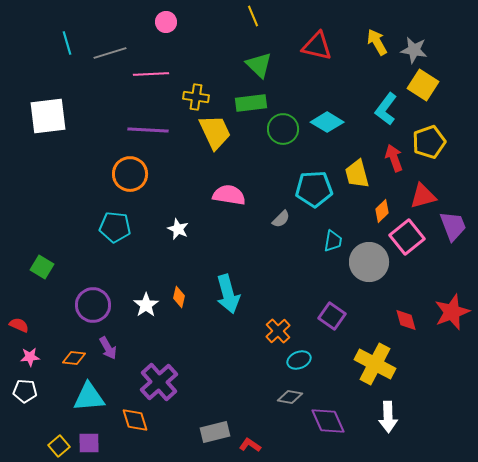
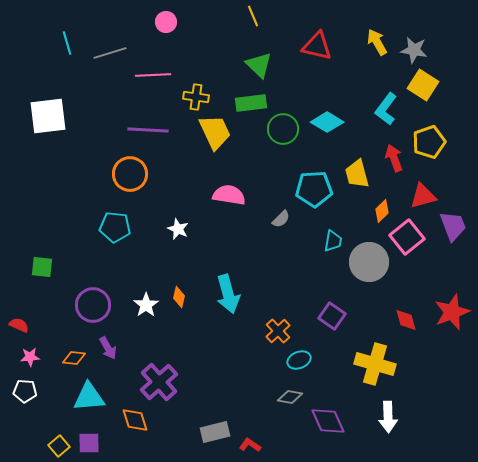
pink line at (151, 74): moved 2 px right, 1 px down
green square at (42, 267): rotated 25 degrees counterclockwise
yellow cross at (375, 364): rotated 12 degrees counterclockwise
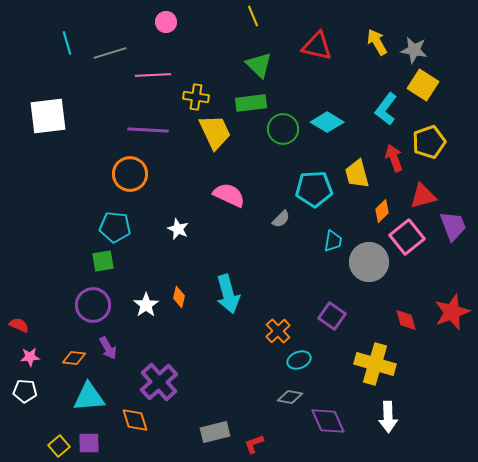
pink semicircle at (229, 195): rotated 16 degrees clockwise
green square at (42, 267): moved 61 px right, 6 px up; rotated 15 degrees counterclockwise
red L-shape at (250, 445): moved 4 px right, 1 px up; rotated 55 degrees counterclockwise
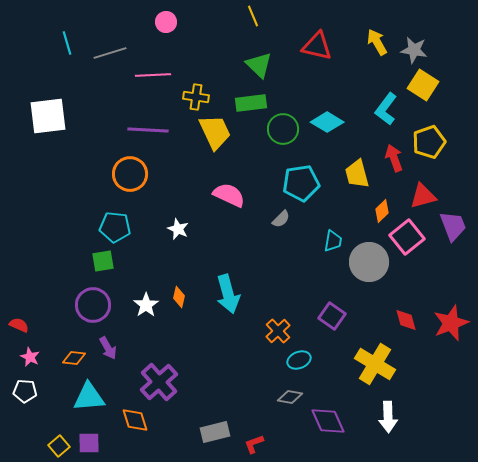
cyan pentagon at (314, 189): moved 13 px left, 6 px up; rotated 6 degrees counterclockwise
red star at (452, 312): moved 1 px left, 11 px down
pink star at (30, 357): rotated 30 degrees clockwise
yellow cross at (375, 364): rotated 15 degrees clockwise
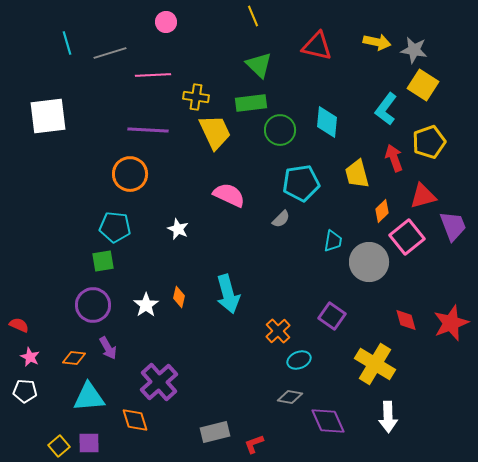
yellow arrow at (377, 42): rotated 132 degrees clockwise
cyan diamond at (327, 122): rotated 64 degrees clockwise
green circle at (283, 129): moved 3 px left, 1 px down
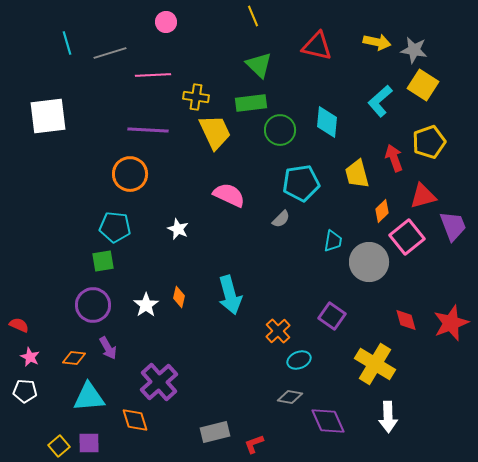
cyan L-shape at (386, 109): moved 6 px left, 8 px up; rotated 12 degrees clockwise
cyan arrow at (228, 294): moved 2 px right, 1 px down
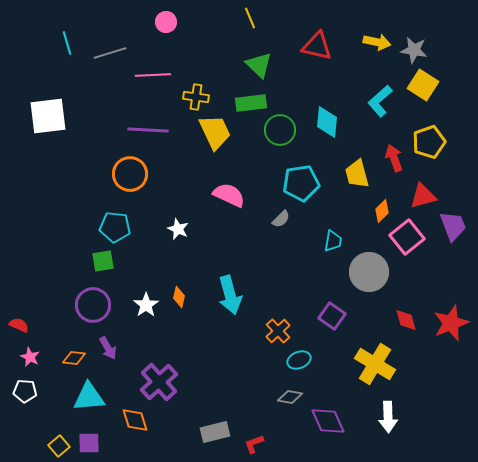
yellow line at (253, 16): moved 3 px left, 2 px down
gray circle at (369, 262): moved 10 px down
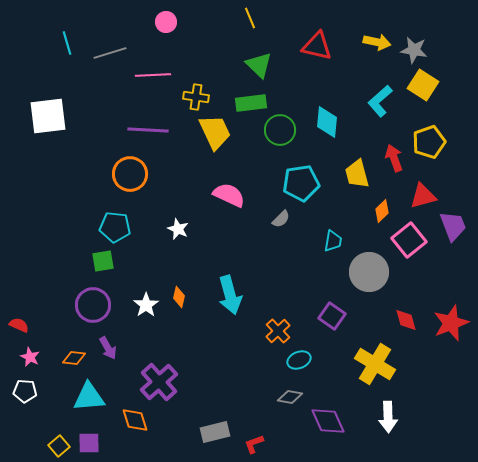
pink square at (407, 237): moved 2 px right, 3 px down
